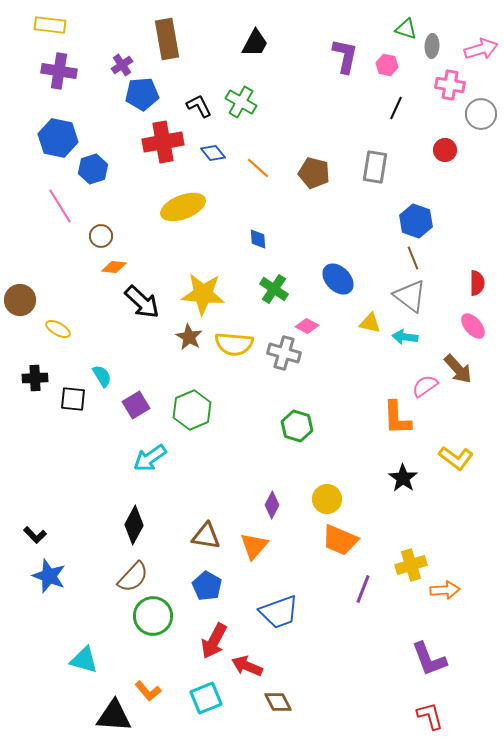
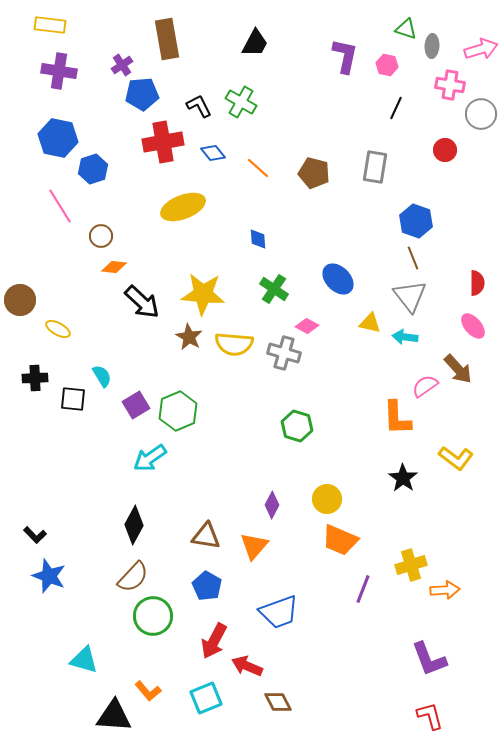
gray triangle at (410, 296): rotated 15 degrees clockwise
green hexagon at (192, 410): moved 14 px left, 1 px down
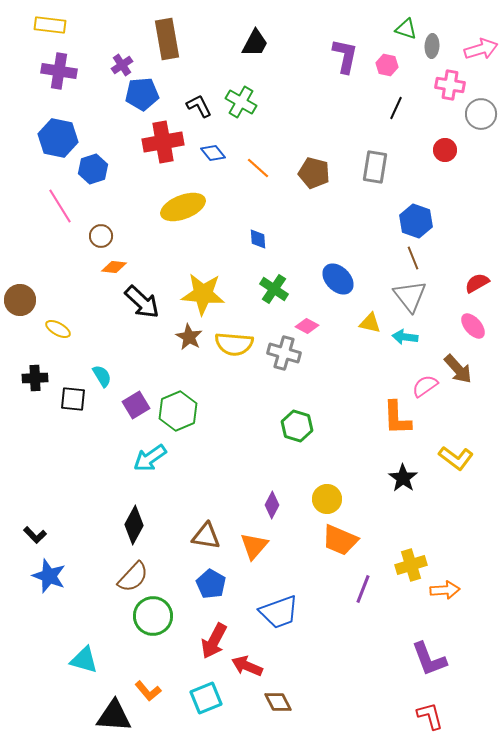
red semicircle at (477, 283): rotated 120 degrees counterclockwise
blue pentagon at (207, 586): moved 4 px right, 2 px up
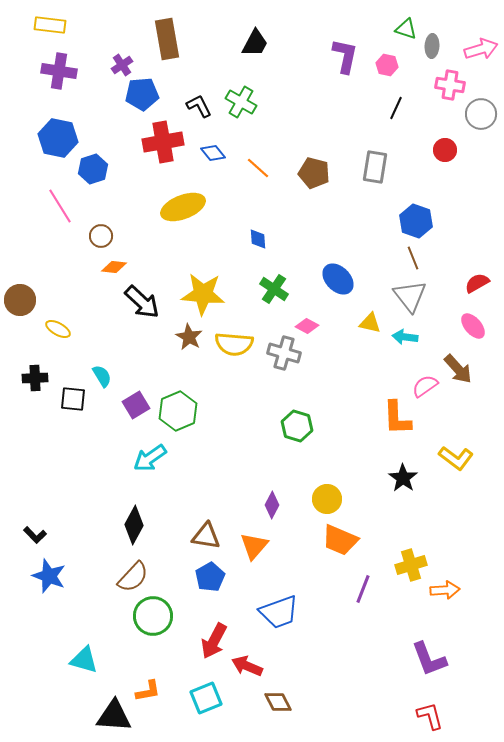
blue pentagon at (211, 584): moved 1 px left, 7 px up; rotated 12 degrees clockwise
orange L-shape at (148, 691): rotated 60 degrees counterclockwise
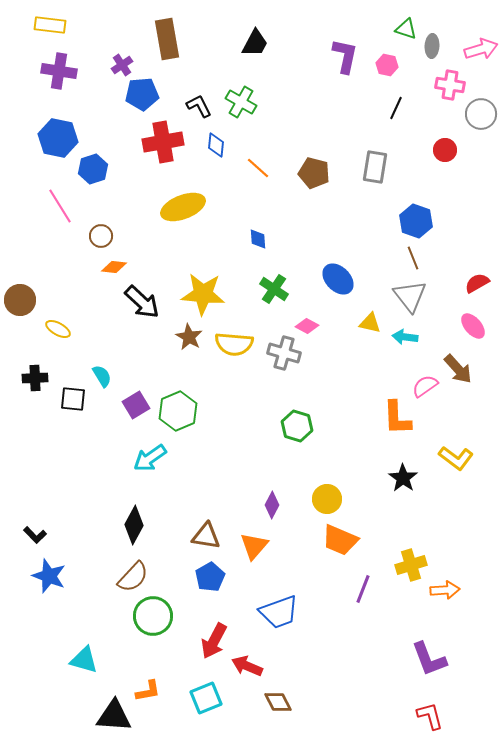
blue diamond at (213, 153): moved 3 px right, 8 px up; rotated 45 degrees clockwise
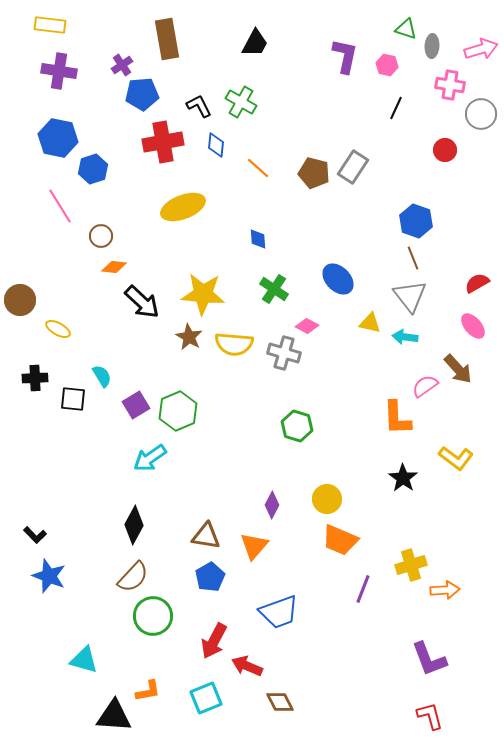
gray rectangle at (375, 167): moved 22 px left; rotated 24 degrees clockwise
brown diamond at (278, 702): moved 2 px right
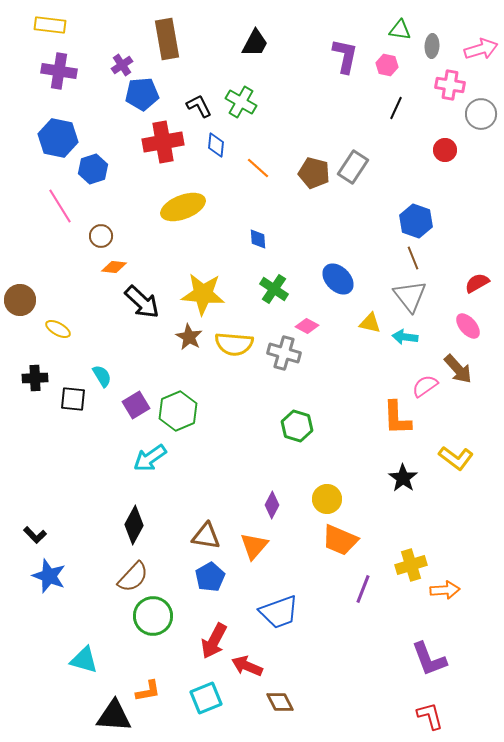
green triangle at (406, 29): moved 6 px left, 1 px down; rotated 10 degrees counterclockwise
pink ellipse at (473, 326): moved 5 px left
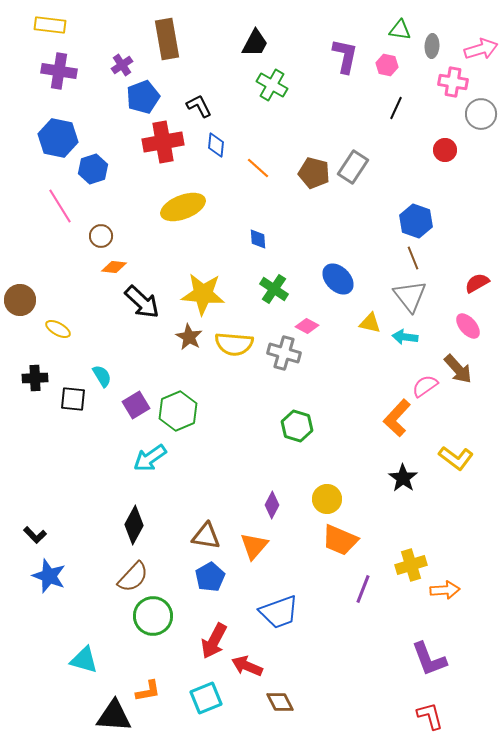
pink cross at (450, 85): moved 3 px right, 3 px up
blue pentagon at (142, 94): moved 1 px right, 3 px down; rotated 16 degrees counterclockwise
green cross at (241, 102): moved 31 px right, 17 px up
orange L-shape at (397, 418): rotated 45 degrees clockwise
